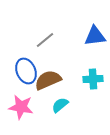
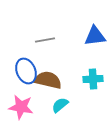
gray line: rotated 30 degrees clockwise
brown semicircle: rotated 36 degrees clockwise
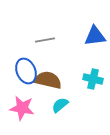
cyan cross: rotated 18 degrees clockwise
pink star: moved 1 px right, 1 px down
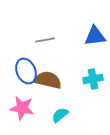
cyan cross: rotated 24 degrees counterclockwise
cyan semicircle: moved 10 px down
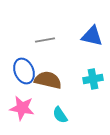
blue triangle: moved 3 px left; rotated 20 degrees clockwise
blue ellipse: moved 2 px left
cyan semicircle: rotated 84 degrees counterclockwise
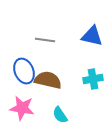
gray line: rotated 18 degrees clockwise
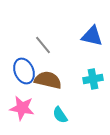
gray line: moved 2 px left, 5 px down; rotated 42 degrees clockwise
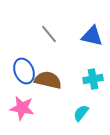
gray line: moved 6 px right, 11 px up
cyan semicircle: moved 21 px right, 2 px up; rotated 72 degrees clockwise
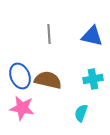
gray line: rotated 36 degrees clockwise
blue ellipse: moved 4 px left, 5 px down
cyan semicircle: rotated 18 degrees counterclockwise
